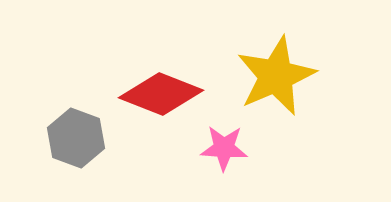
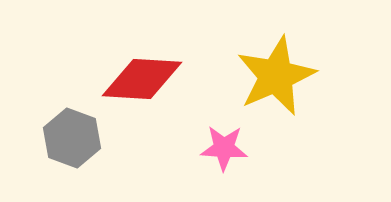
red diamond: moved 19 px left, 15 px up; rotated 18 degrees counterclockwise
gray hexagon: moved 4 px left
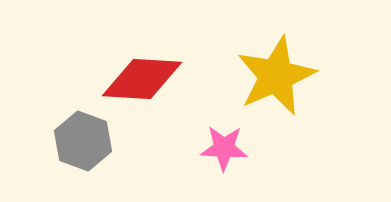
gray hexagon: moved 11 px right, 3 px down
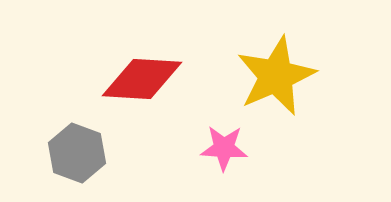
gray hexagon: moved 6 px left, 12 px down
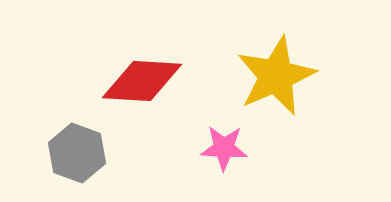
red diamond: moved 2 px down
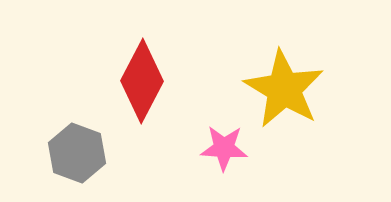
yellow star: moved 8 px right, 13 px down; rotated 18 degrees counterclockwise
red diamond: rotated 66 degrees counterclockwise
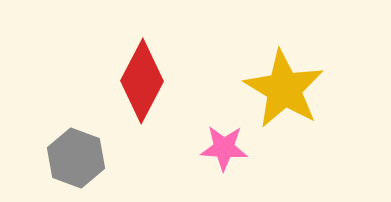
gray hexagon: moved 1 px left, 5 px down
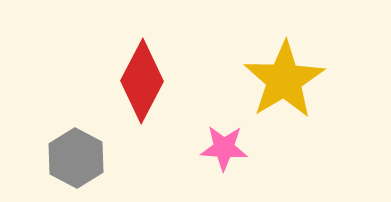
yellow star: moved 9 px up; rotated 10 degrees clockwise
gray hexagon: rotated 8 degrees clockwise
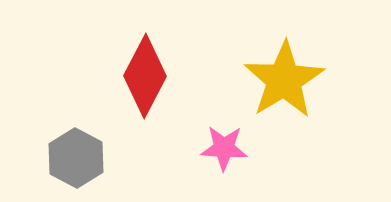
red diamond: moved 3 px right, 5 px up
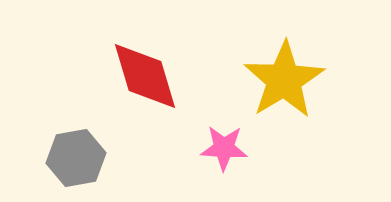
red diamond: rotated 44 degrees counterclockwise
gray hexagon: rotated 22 degrees clockwise
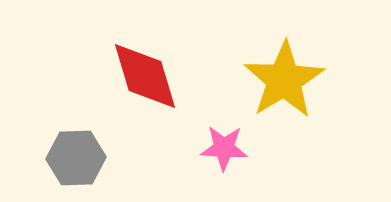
gray hexagon: rotated 8 degrees clockwise
